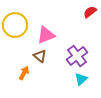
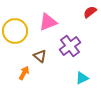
yellow circle: moved 6 px down
pink triangle: moved 2 px right, 13 px up
purple cross: moved 7 px left, 10 px up
cyan triangle: moved 1 px right, 1 px up; rotated 16 degrees clockwise
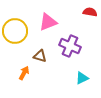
red semicircle: rotated 48 degrees clockwise
purple cross: rotated 30 degrees counterclockwise
brown triangle: rotated 24 degrees counterclockwise
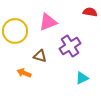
purple cross: rotated 35 degrees clockwise
orange arrow: rotated 96 degrees counterclockwise
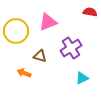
yellow circle: moved 1 px right
purple cross: moved 1 px right, 2 px down
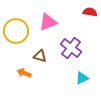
purple cross: rotated 20 degrees counterclockwise
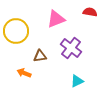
pink triangle: moved 8 px right, 3 px up
brown triangle: rotated 24 degrees counterclockwise
cyan triangle: moved 5 px left, 3 px down
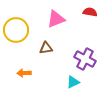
yellow circle: moved 1 px up
purple cross: moved 14 px right, 11 px down; rotated 10 degrees counterclockwise
brown triangle: moved 6 px right, 8 px up
orange arrow: rotated 24 degrees counterclockwise
cyan triangle: moved 4 px left, 1 px down
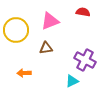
red semicircle: moved 7 px left
pink triangle: moved 6 px left, 2 px down
purple cross: moved 1 px down
cyan triangle: moved 1 px left, 1 px up
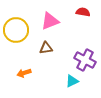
orange arrow: rotated 16 degrees counterclockwise
